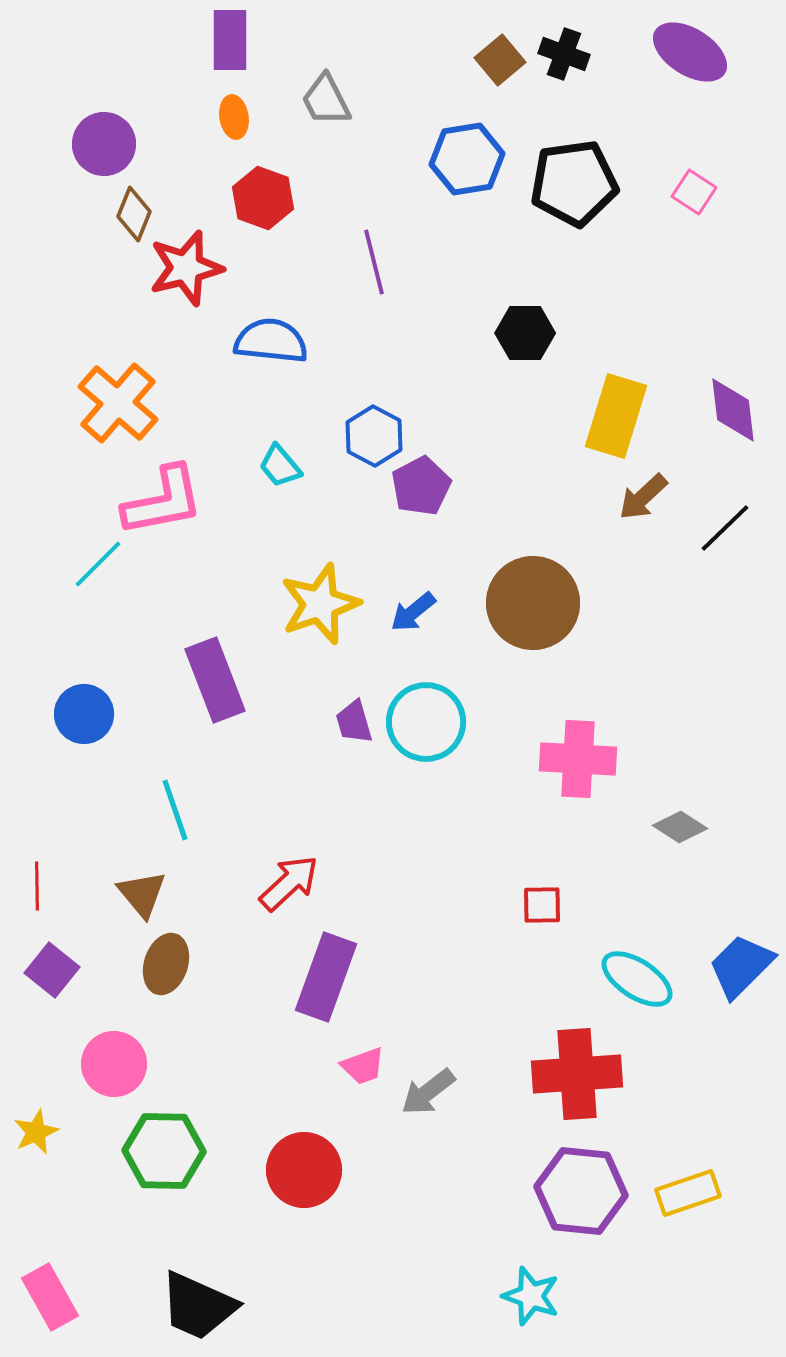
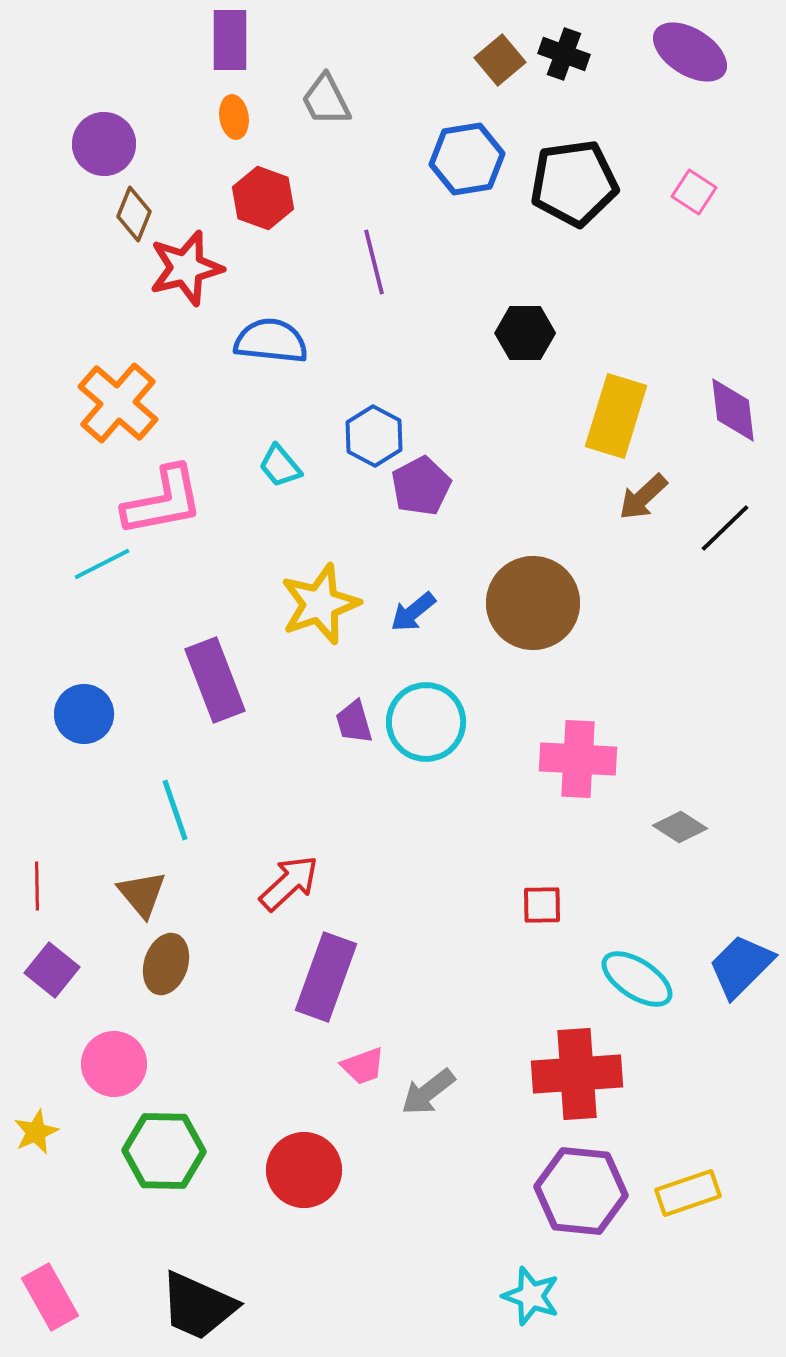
cyan line at (98, 564): moved 4 px right; rotated 18 degrees clockwise
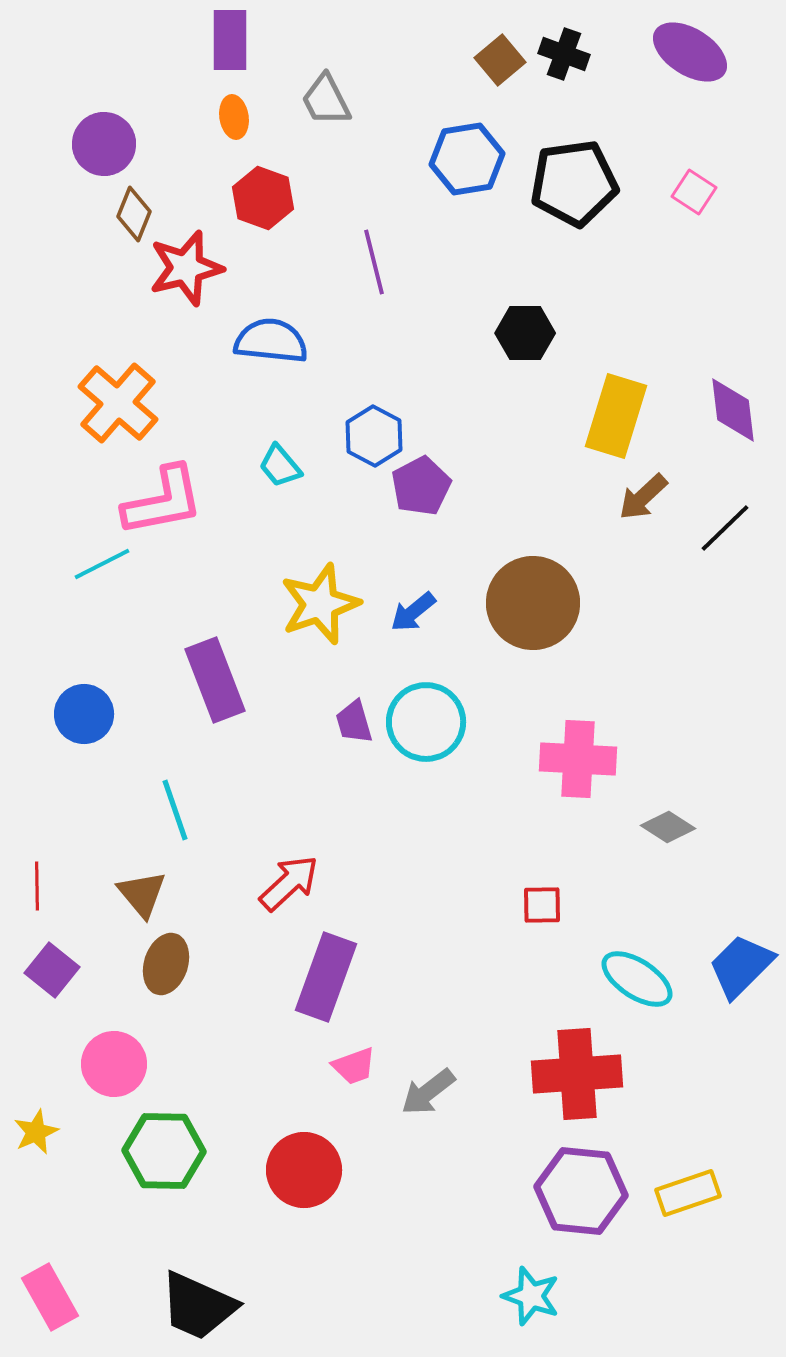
gray diamond at (680, 827): moved 12 px left
pink trapezoid at (363, 1066): moved 9 px left
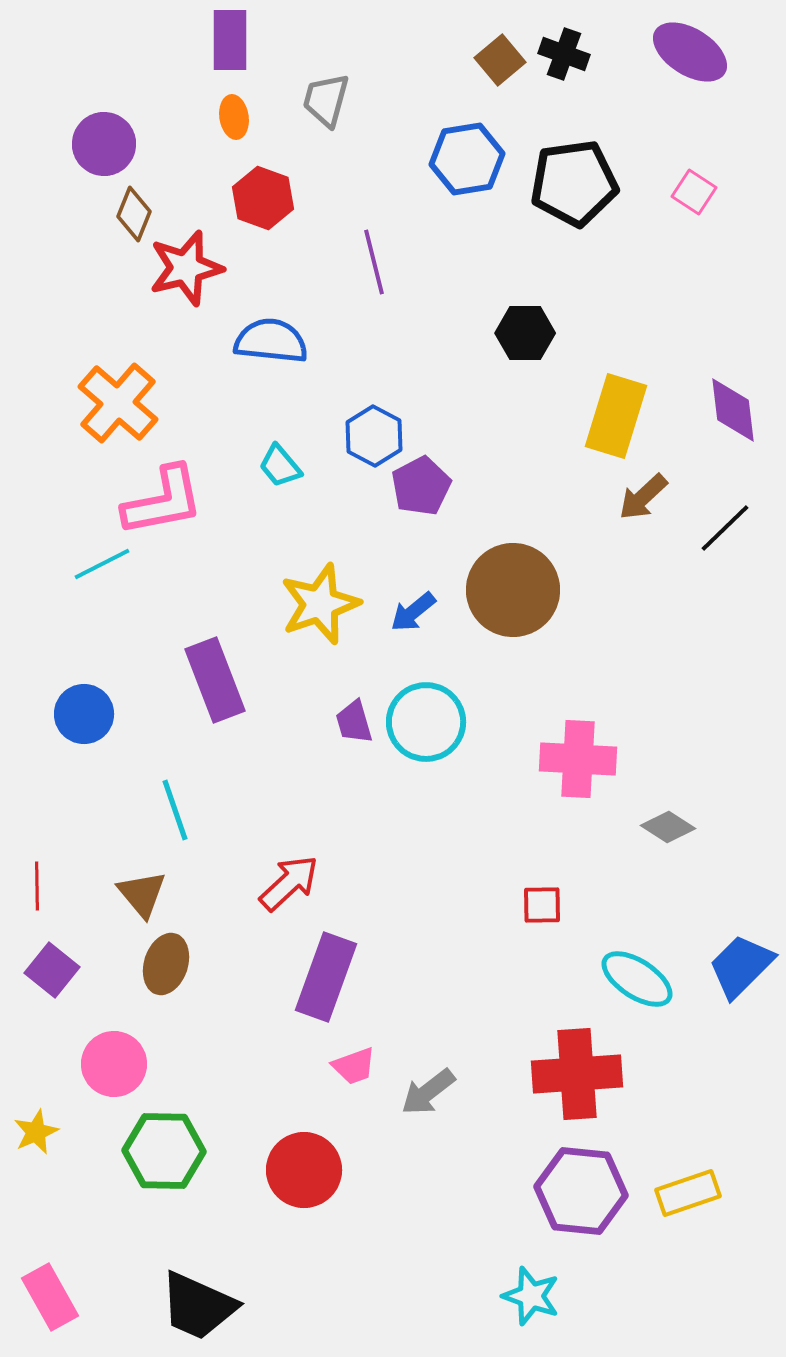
gray trapezoid at (326, 100): rotated 42 degrees clockwise
brown circle at (533, 603): moved 20 px left, 13 px up
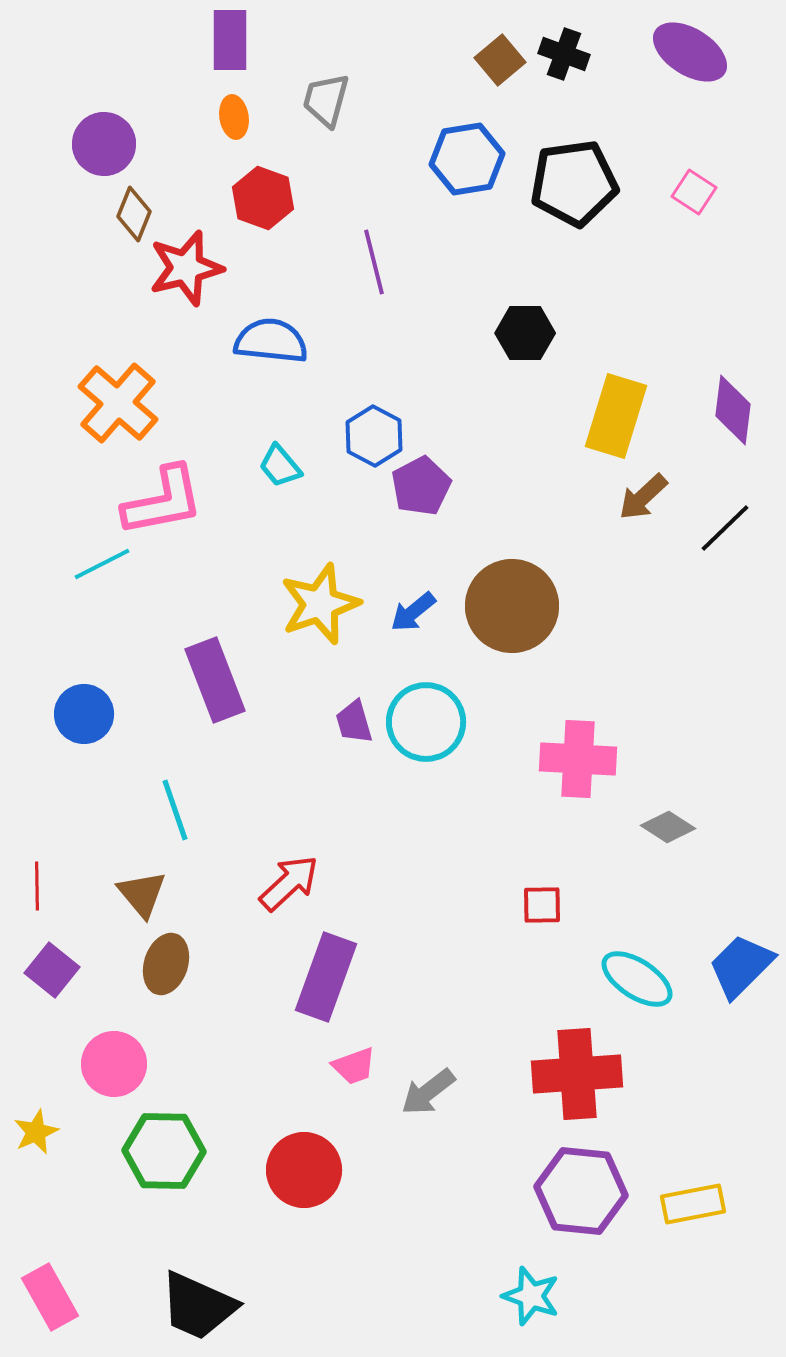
purple diamond at (733, 410): rotated 14 degrees clockwise
brown circle at (513, 590): moved 1 px left, 16 px down
yellow rectangle at (688, 1193): moved 5 px right, 11 px down; rotated 8 degrees clockwise
